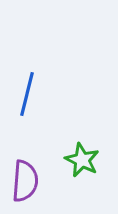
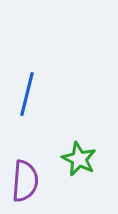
green star: moved 3 px left, 1 px up
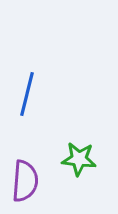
green star: rotated 20 degrees counterclockwise
